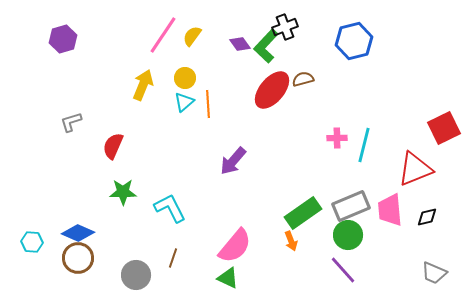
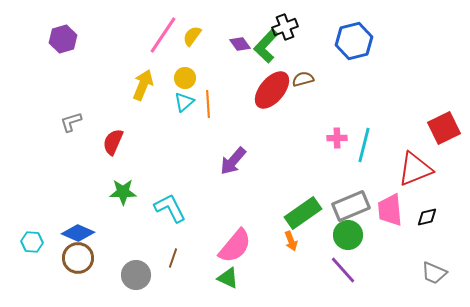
red semicircle: moved 4 px up
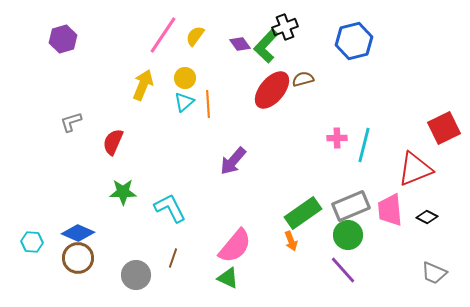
yellow semicircle: moved 3 px right
black diamond: rotated 40 degrees clockwise
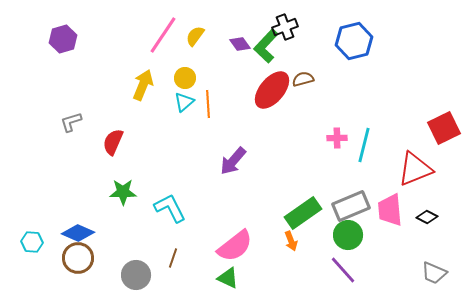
pink semicircle: rotated 12 degrees clockwise
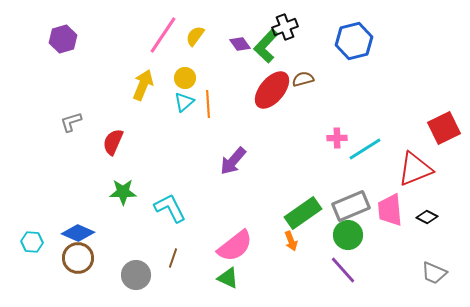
cyan line: moved 1 px right, 4 px down; rotated 44 degrees clockwise
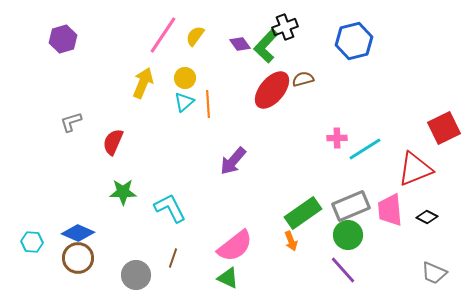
yellow arrow: moved 2 px up
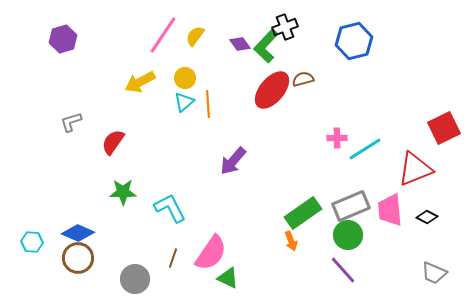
yellow arrow: moved 3 px left, 1 px up; rotated 140 degrees counterclockwise
red semicircle: rotated 12 degrees clockwise
pink semicircle: moved 24 px left, 7 px down; rotated 18 degrees counterclockwise
gray circle: moved 1 px left, 4 px down
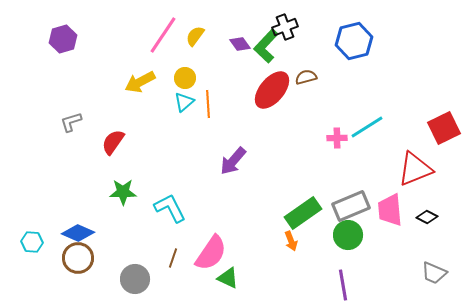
brown semicircle: moved 3 px right, 2 px up
cyan line: moved 2 px right, 22 px up
purple line: moved 15 px down; rotated 32 degrees clockwise
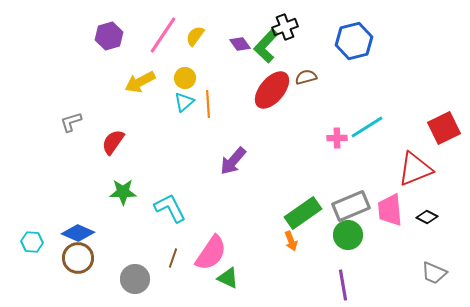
purple hexagon: moved 46 px right, 3 px up
